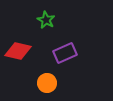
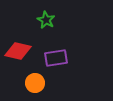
purple rectangle: moved 9 px left, 5 px down; rotated 15 degrees clockwise
orange circle: moved 12 px left
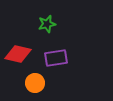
green star: moved 1 px right, 4 px down; rotated 30 degrees clockwise
red diamond: moved 3 px down
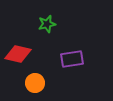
purple rectangle: moved 16 px right, 1 px down
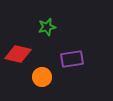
green star: moved 3 px down
orange circle: moved 7 px right, 6 px up
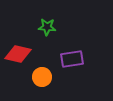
green star: rotated 18 degrees clockwise
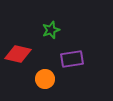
green star: moved 4 px right, 3 px down; rotated 24 degrees counterclockwise
orange circle: moved 3 px right, 2 px down
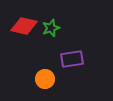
green star: moved 2 px up
red diamond: moved 6 px right, 28 px up
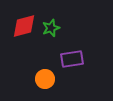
red diamond: rotated 28 degrees counterclockwise
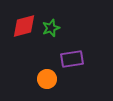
orange circle: moved 2 px right
